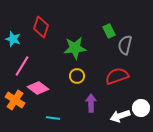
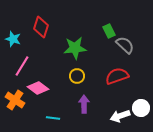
gray semicircle: rotated 120 degrees clockwise
purple arrow: moved 7 px left, 1 px down
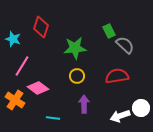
red semicircle: rotated 10 degrees clockwise
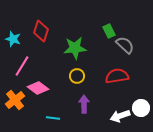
red diamond: moved 4 px down
orange cross: rotated 18 degrees clockwise
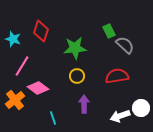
cyan line: rotated 64 degrees clockwise
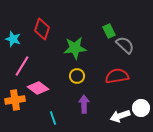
red diamond: moved 1 px right, 2 px up
orange cross: rotated 30 degrees clockwise
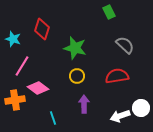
green rectangle: moved 19 px up
green star: rotated 20 degrees clockwise
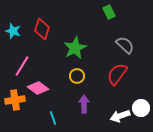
cyan star: moved 8 px up
green star: rotated 30 degrees clockwise
red semicircle: moved 2 px up; rotated 45 degrees counterclockwise
